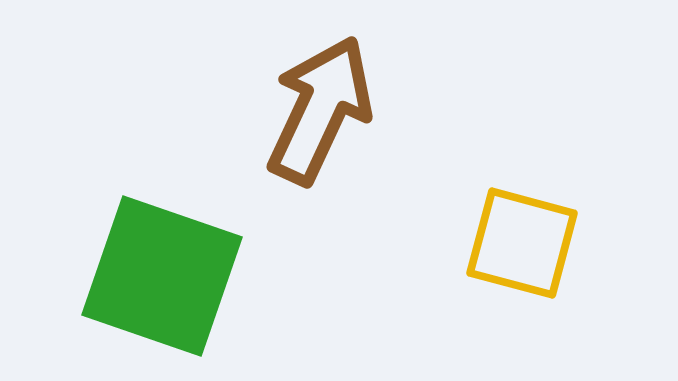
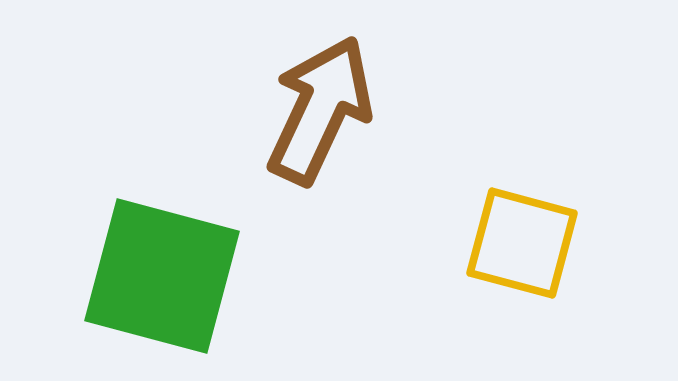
green square: rotated 4 degrees counterclockwise
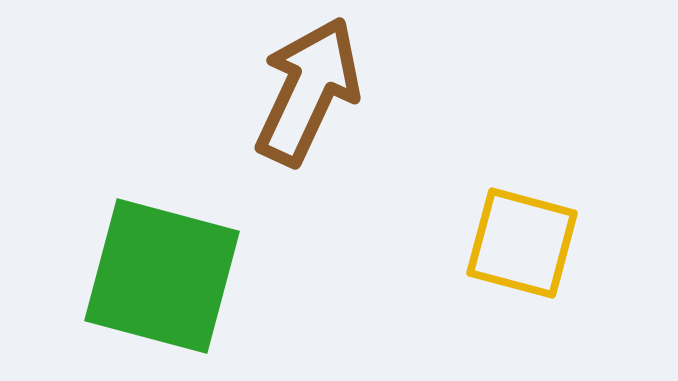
brown arrow: moved 12 px left, 19 px up
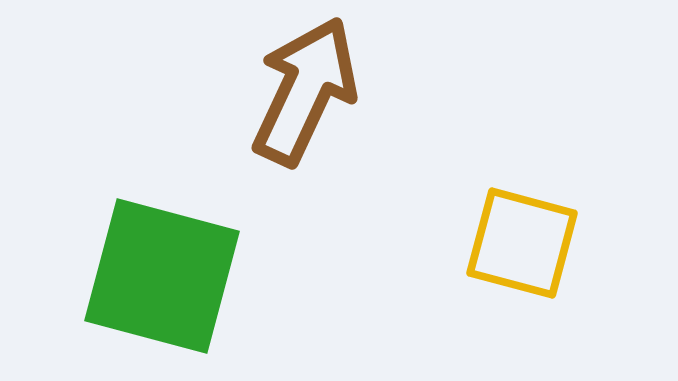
brown arrow: moved 3 px left
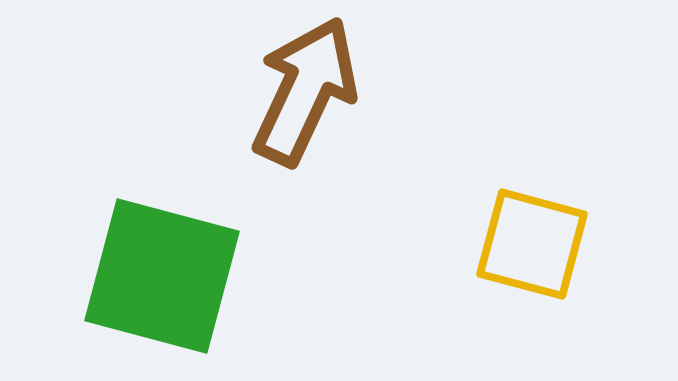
yellow square: moved 10 px right, 1 px down
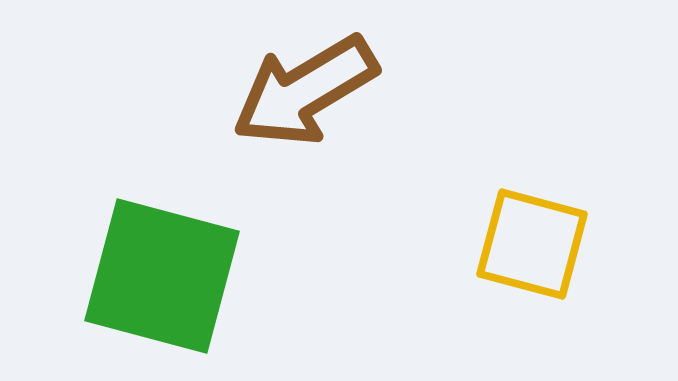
brown arrow: rotated 146 degrees counterclockwise
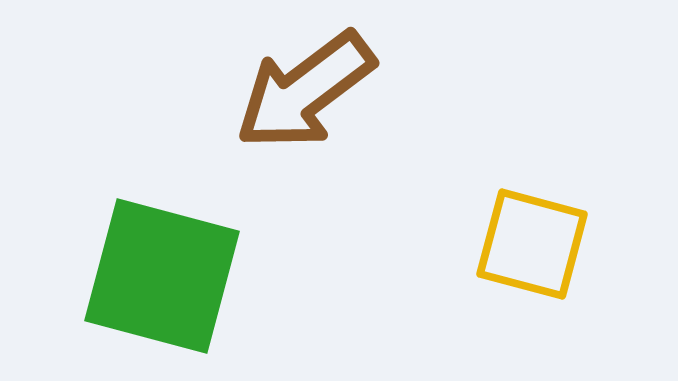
brown arrow: rotated 6 degrees counterclockwise
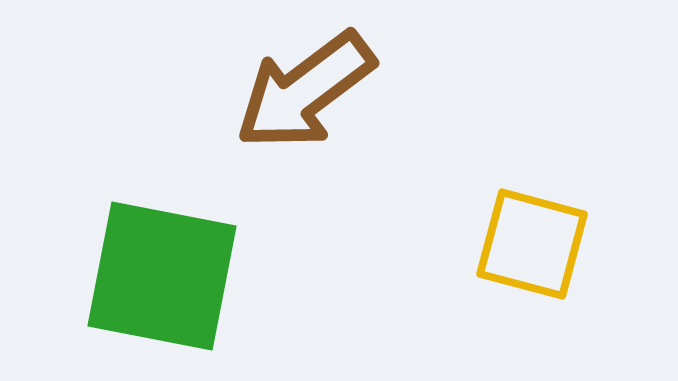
green square: rotated 4 degrees counterclockwise
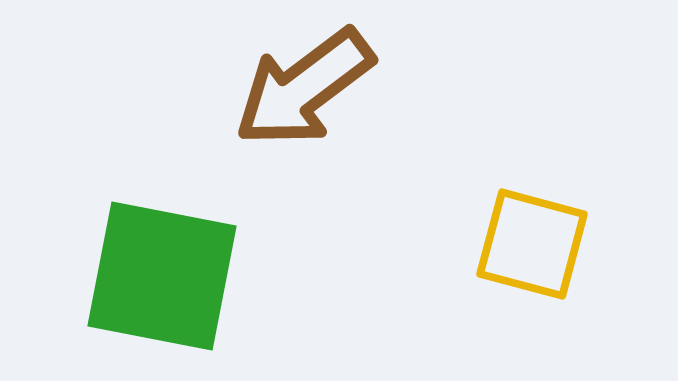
brown arrow: moved 1 px left, 3 px up
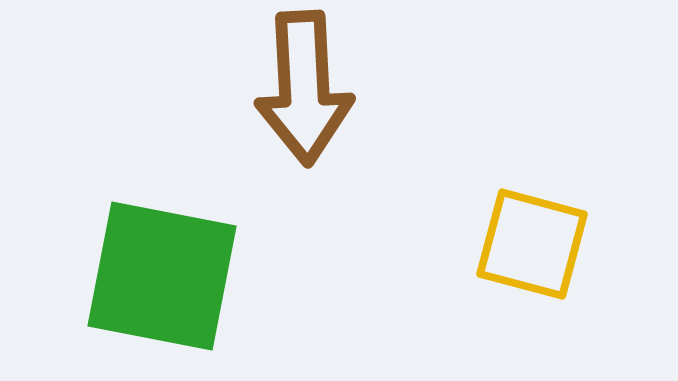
brown arrow: rotated 56 degrees counterclockwise
